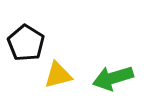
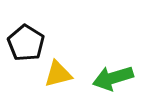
yellow triangle: moved 1 px up
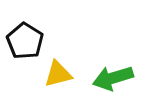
black pentagon: moved 1 px left, 2 px up
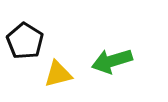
green arrow: moved 1 px left, 17 px up
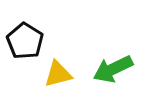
green arrow: moved 1 px right, 8 px down; rotated 9 degrees counterclockwise
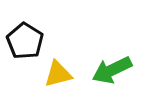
green arrow: moved 1 px left, 1 px down
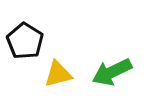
green arrow: moved 2 px down
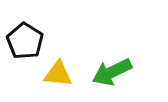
yellow triangle: rotated 20 degrees clockwise
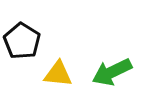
black pentagon: moved 3 px left
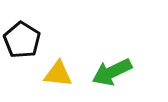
black pentagon: moved 1 px up
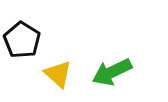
yellow triangle: rotated 36 degrees clockwise
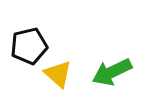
black pentagon: moved 7 px right, 6 px down; rotated 27 degrees clockwise
